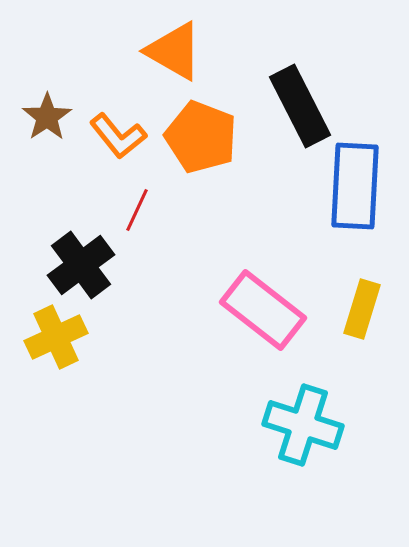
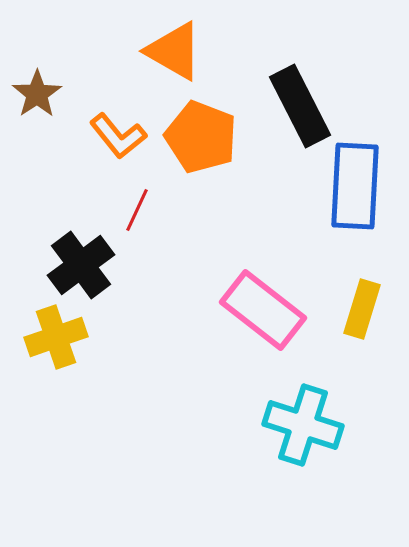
brown star: moved 10 px left, 23 px up
yellow cross: rotated 6 degrees clockwise
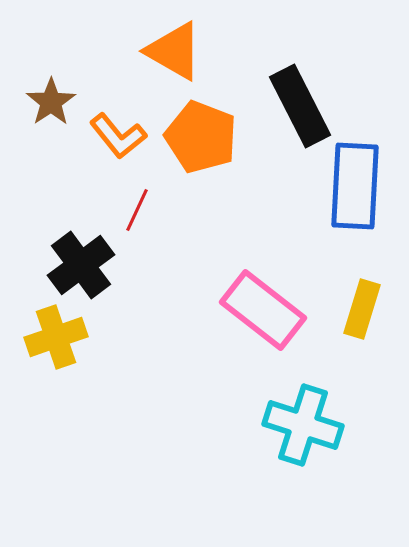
brown star: moved 14 px right, 8 px down
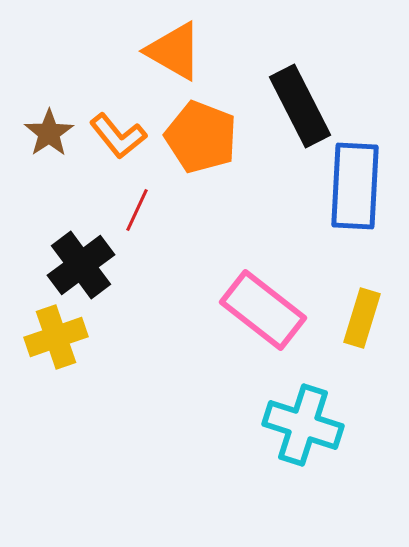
brown star: moved 2 px left, 31 px down
yellow rectangle: moved 9 px down
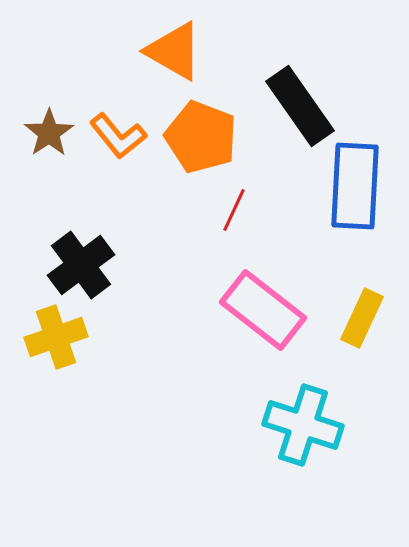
black rectangle: rotated 8 degrees counterclockwise
red line: moved 97 px right
yellow rectangle: rotated 8 degrees clockwise
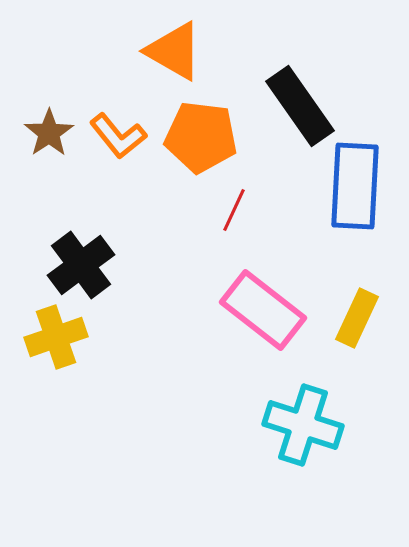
orange pentagon: rotated 14 degrees counterclockwise
yellow rectangle: moved 5 px left
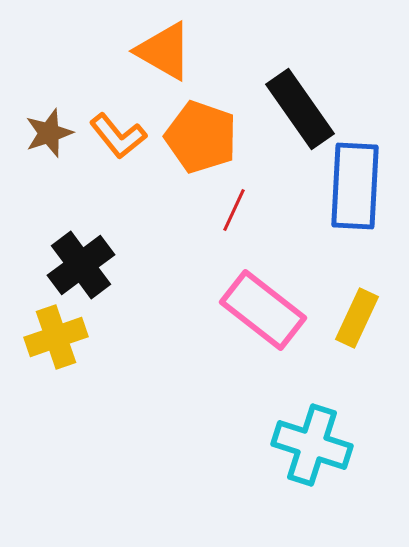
orange triangle: moved 10 px left
black rectangle: moved 3 px down
brown star: rotated 15 degrees clockwise
orange pentagon: rotated 12 degrees clockwise
cyan cross: moved 9 px right, 20 px down
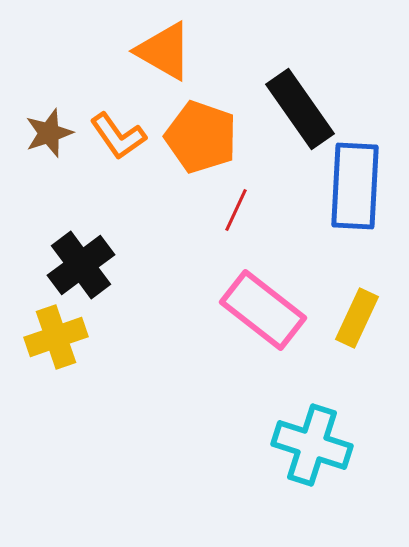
orange L-shape: rotated 4 degrees clockwise
red line: moved 2 px right
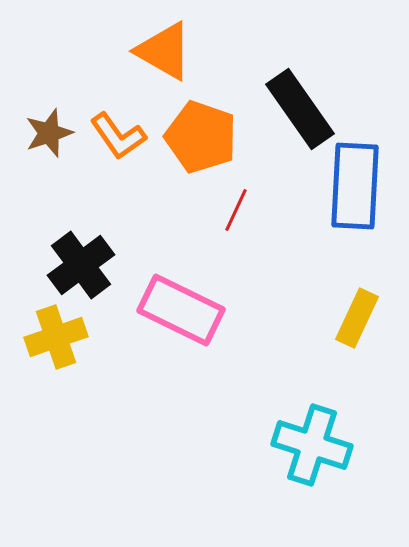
pink rectangle: moved 82 px left; rotated 12 degrees counterclockwise
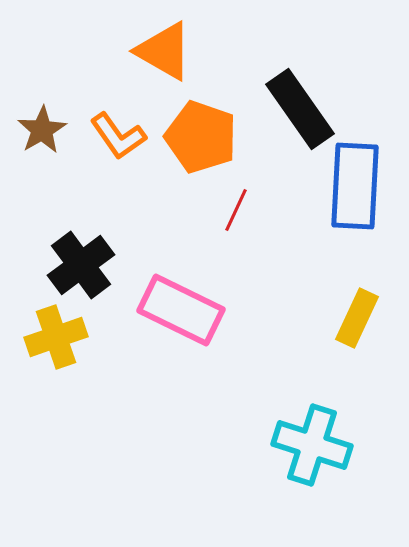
brown star: moved 7 px left, 3 px up; rotated 12 degrees counterclockwise
